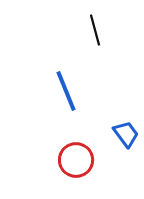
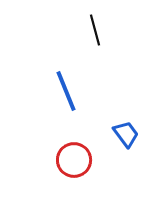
red circle: moved 2 px left
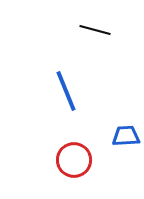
black line: rotated 60 degrees counterclockwise
blue trapezoid: moved 2 px down; rotated 56 degrees counterclockwise
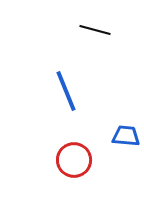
blue trapezoid: rotated 8 degrees clockwise
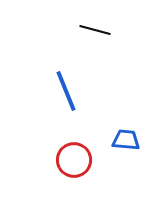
blue trapezoid: moved 4 px down
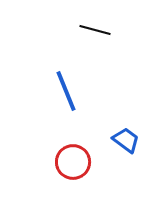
blue trapezoid: rotated 32 degrees clockwise
red circle: moved 1 px left, 2 px down
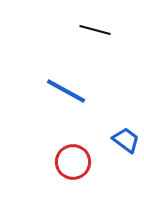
blue line: rotated 39 degrees counterclockwise
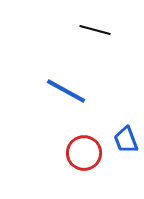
blue trapezoid: rotated 148 degrees counterclockwise
red circle: moved 11 px right, 9 px up
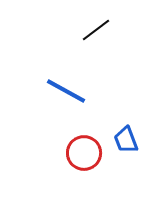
black line: moved 1 px right; rotated 52 degrees counterclockwise
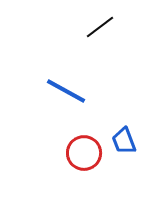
black line: moved 4 px right, 3 px up
blue trapezoid: moved 2 px left, 1 px down
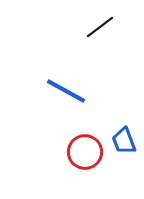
red circle: moved 1 px right, 1 px up
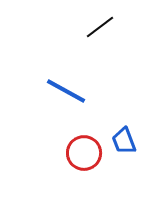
red circle: moved 1 px left, 1 px down
